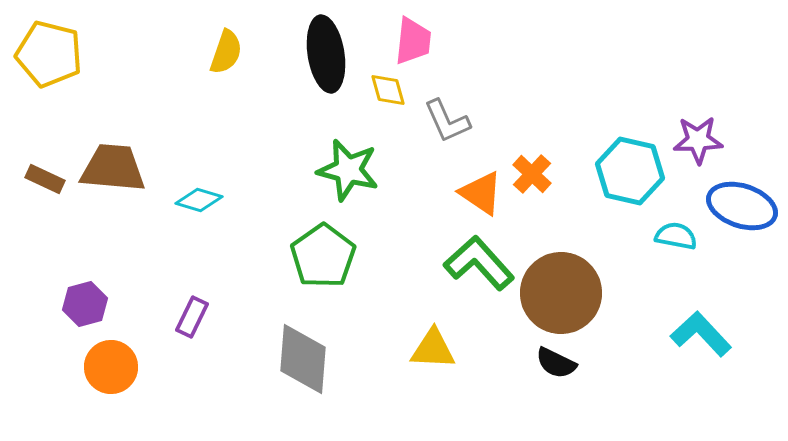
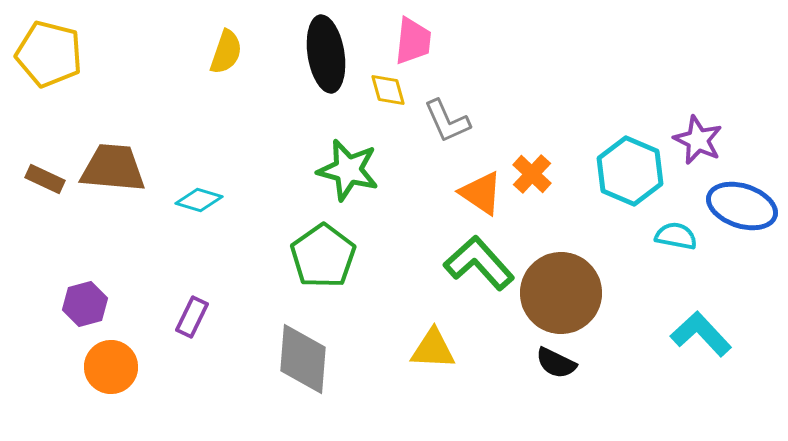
purple star: rotated 27 degrees clockwise
cyan hexagon: rotated 10 degrees clockwise
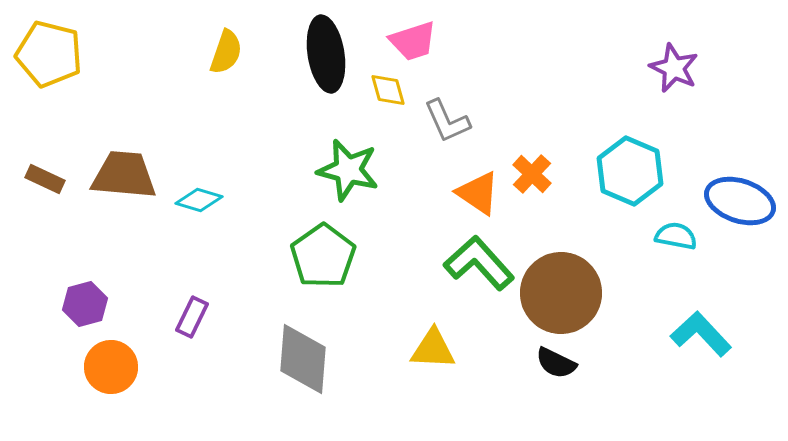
pink trapezoid: rotated 66 degrees clockwise
purple star: moved 24 px left, 72 px up
brown trapezoid: moved 11 px right, 7 px down
orange triangle: moved 3 px left
blue ellipse: moved 2 px left, 5 px up
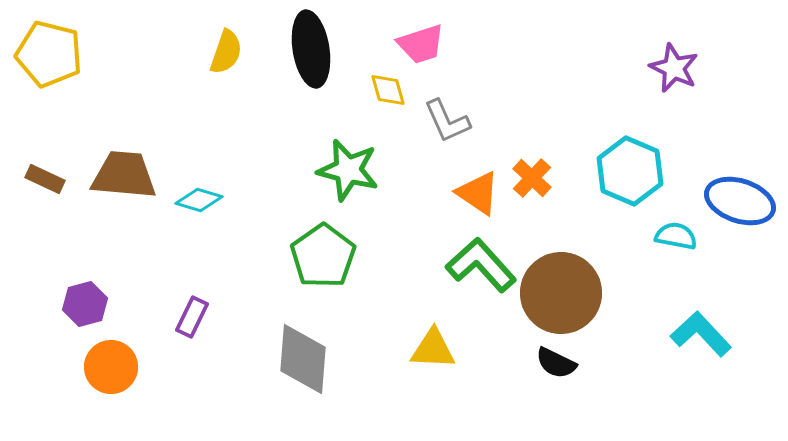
pink trapezoid: moved 8 px right, 3 px down
black ellipse: moved 15 px left, 5 px up
orange cross: moved 4 px down
green L-shape: moved 2 px right, 2 px down
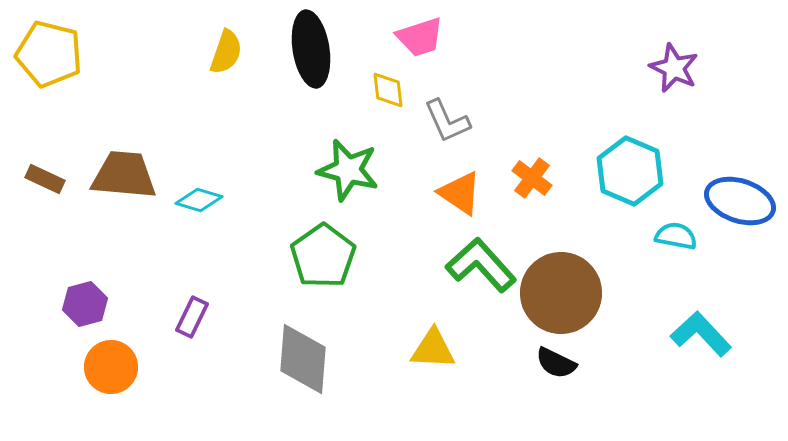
pink trapezoid: moved 1 px left, 7 px up
yellow diamond: rotated 9 degrees clockwise
orange cross: rotated 6 degrees counterclockwise
orange triangle: moved 18 px left
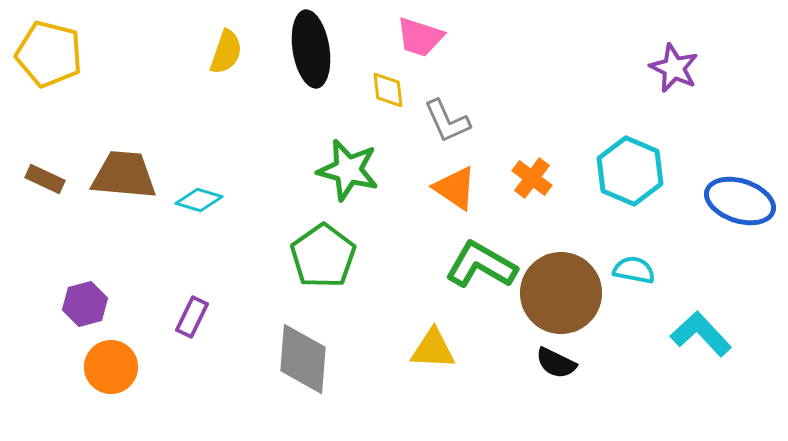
pink trapezoid: rotated 36 degrees clockwise
orange triangle: moved 5 px left, 5 px up
cyan semicircle: moved 42 px left, 34 px down
green L-shape: rotated 18 degrees counterclockwise
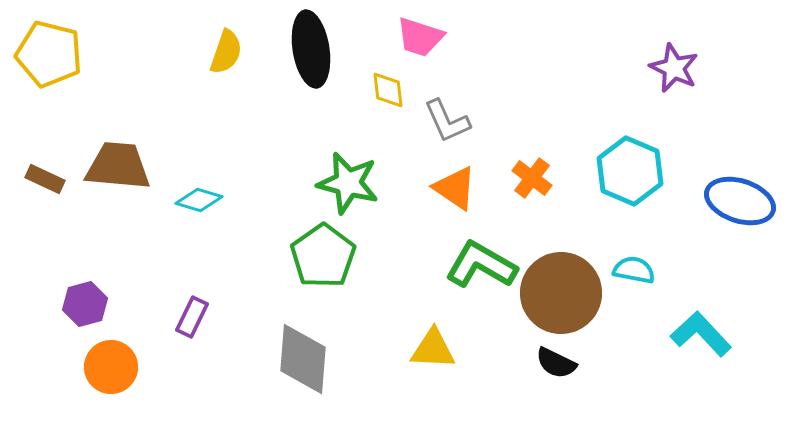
green star: moved 13 px down
brown trapezoid: moved 6 px left, 9 px up
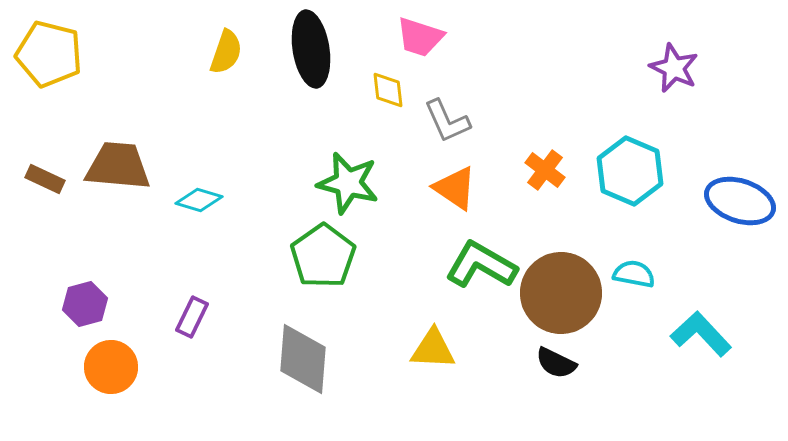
orange cross: moved 13 px right, 8 px up
cyan semicircle: moved 4 px down
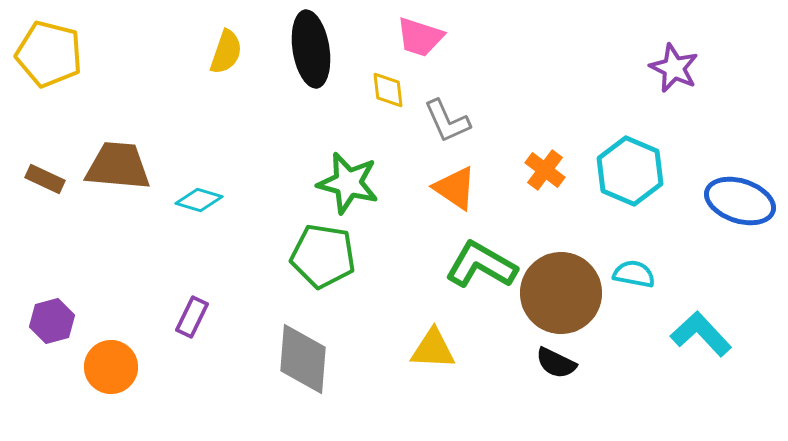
green pentagon: rotated 28 degrees counterclockwise
purple hexagon: moved 33 px left, 17 px down
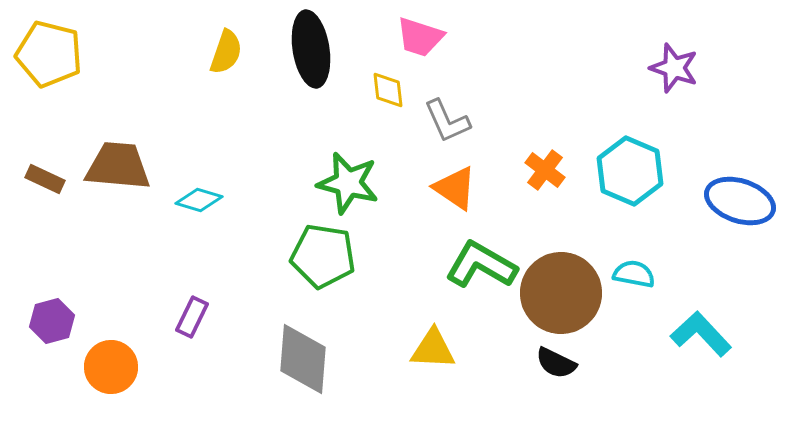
purple star: rotated 6 degrees counterclockwise
